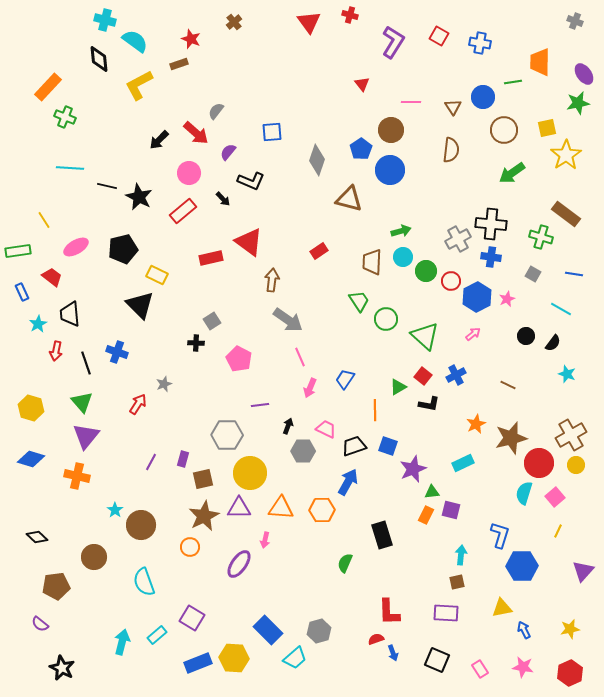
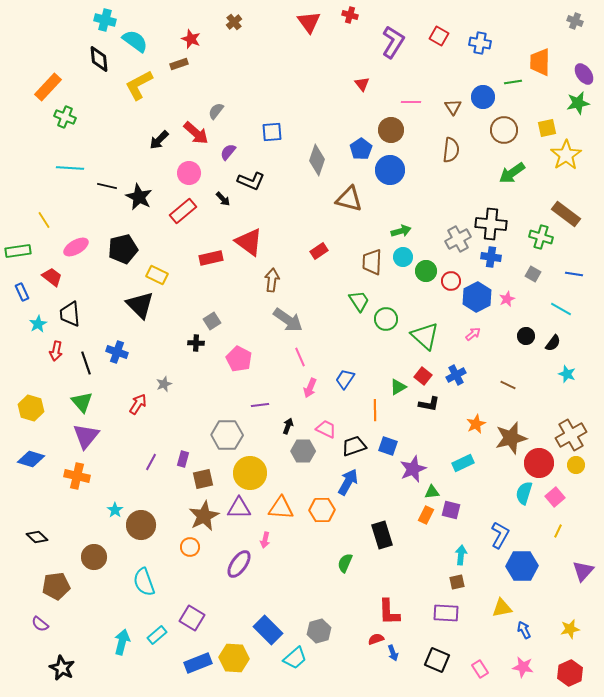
blue L-shape at (500, 535): rotated 12 degrees clockwise
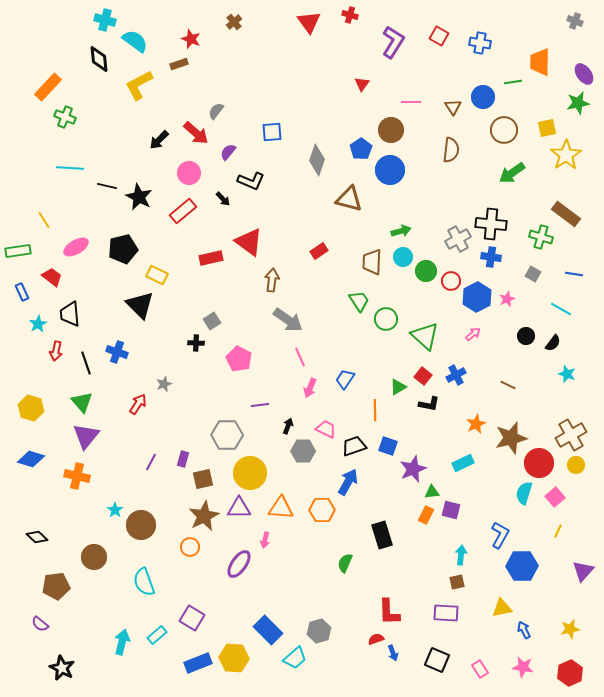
red triangle at (362, 84): rotated 14 degrees clockwise
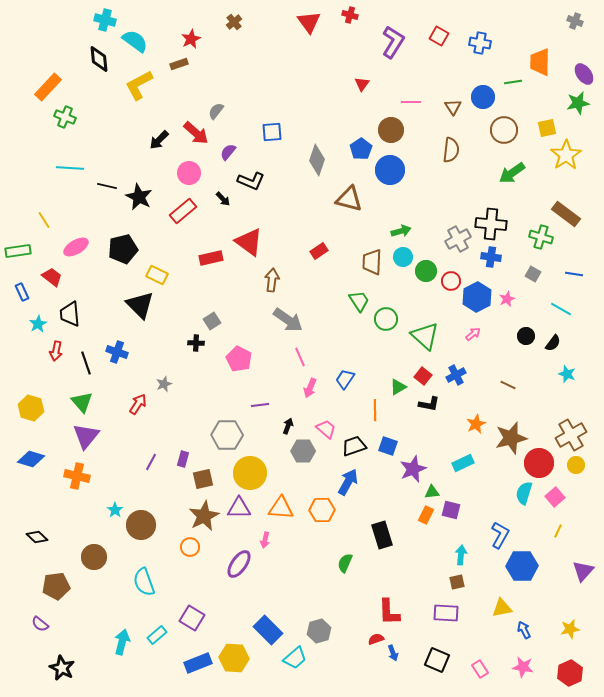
red star at (191, 39): rotated 24 degrees clockwise
pink trapezoid at (326, 429): rotated 15 degrees clockwise
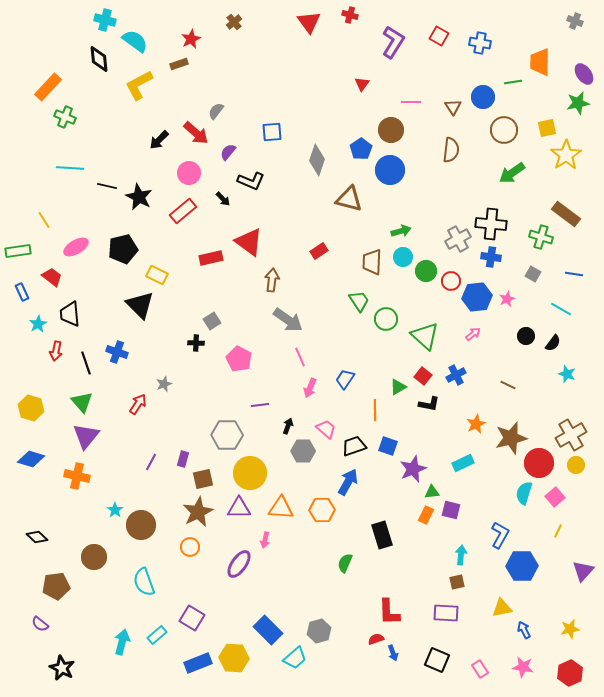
blue hexagon at (477, 297): rotated 20 degrees clockwise
brown star at (204, 516): moved 6 px left, 4 px up
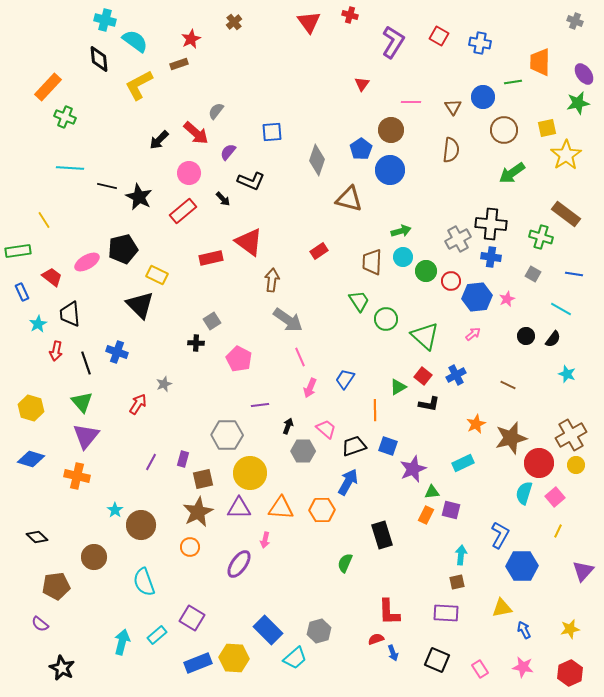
pink ellipse at (76, 247): moved 11 px right, 15 px down
black semicircle at (553, 343): moved 4 px up
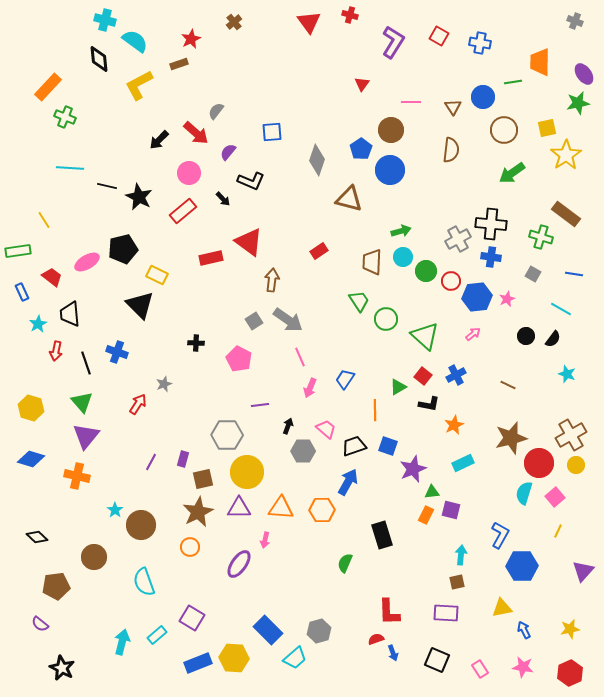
gray square at (212, 321): moved 42 px right
orange star at (476, 424): moved 22 px left, 1 px down
yellow circle at (250, 473): moved 3 px left, 1 px up
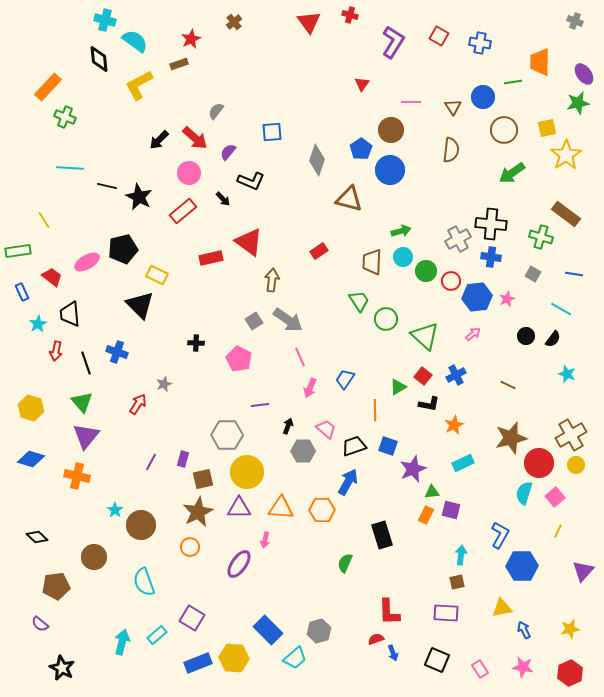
red arrow at (196, 133): moved 1 px left, 5 px down
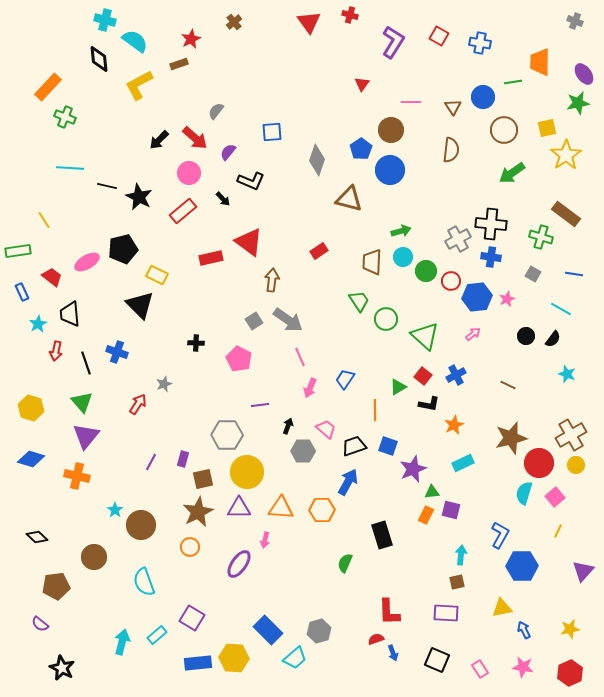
blue rectangle at (198, 663): rotated 16 degrees clockwise
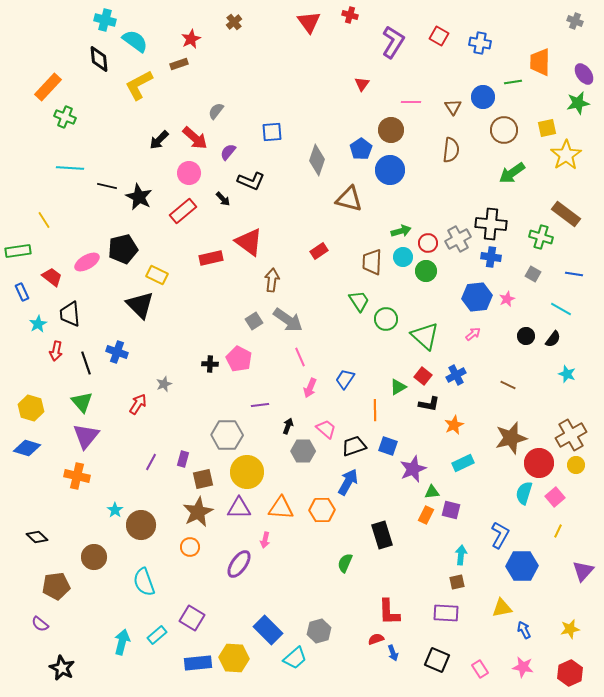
red circle at (451, 281): moved 23 px left, 38 px up
black cross at (196, 343): moved 14 px right, 21 px down
blue diamond at (31, 459): moved 4 px left, 11 px up
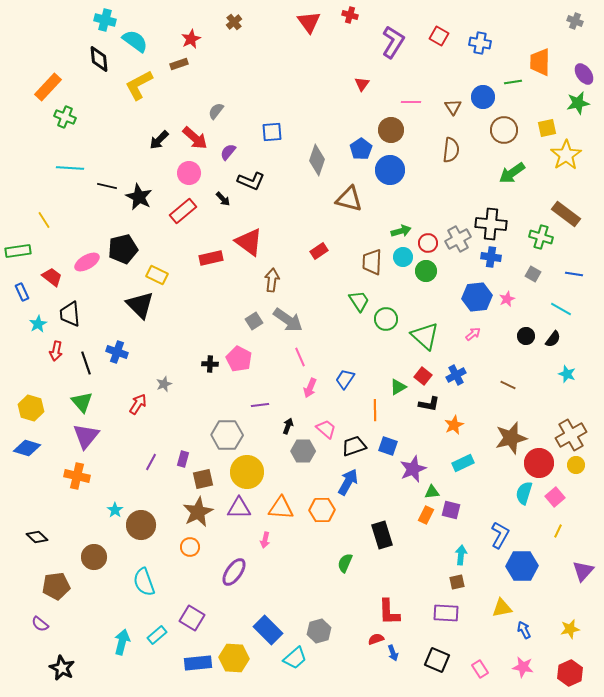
purple ellipse at (239, 564): moved 5 px left, 8 px down
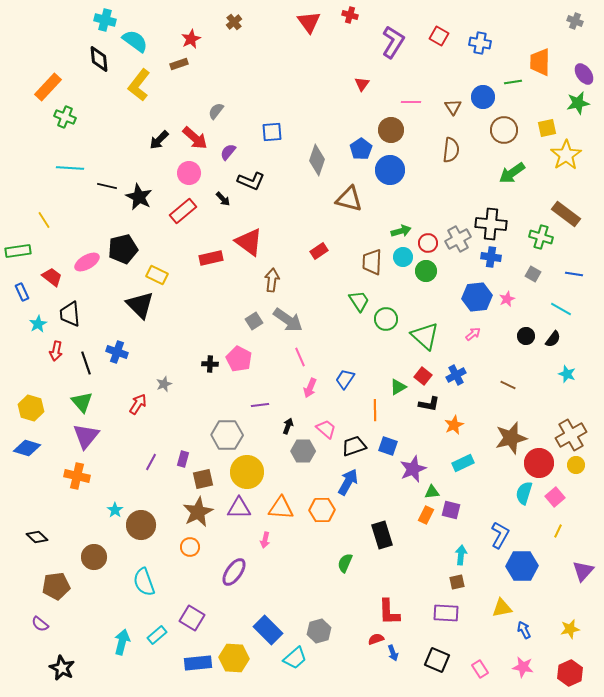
yellow L-shape at (139, 85): rotated 24 degrees counterclockwise
